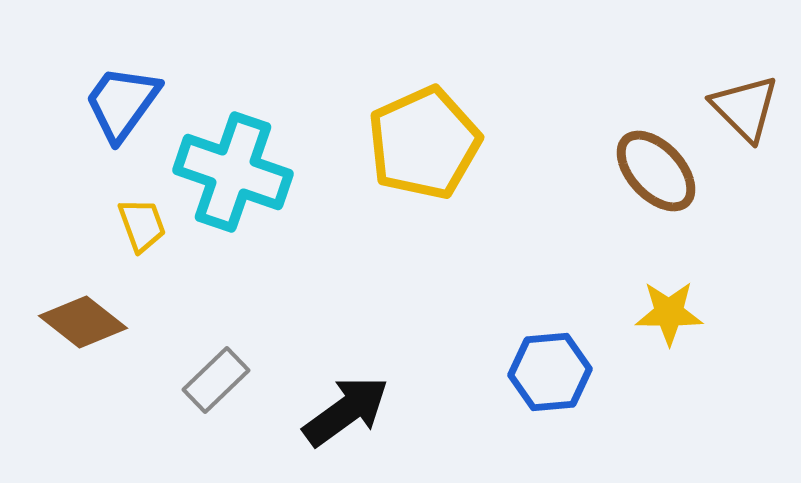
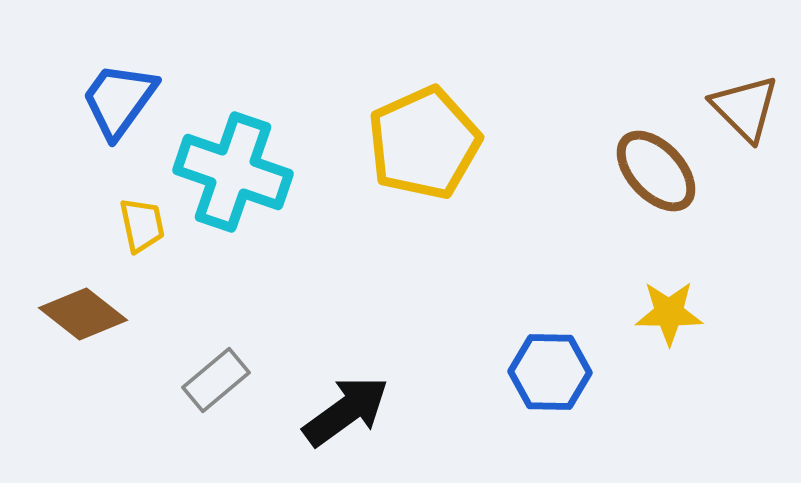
blue trapezoid: moved 3 px left, 3 px up
yellow trapezoid: rotated 8 degrees clockwise
brown diamond: moved 8 px up
blue hexagon: rotated 6 degrees clockwise
gray rectangle: rotated 4 degrees clockwise
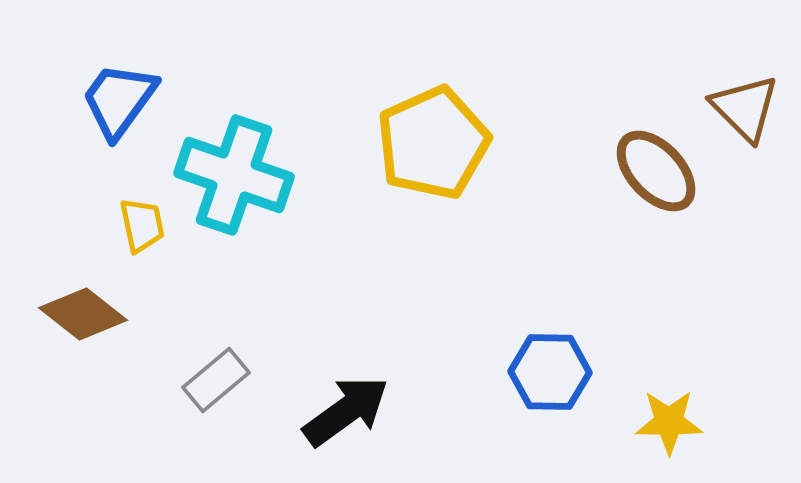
yellow pentagon: moved 9 px right
cyan cross: moved 1 px right, 3 px down
yellow star: moved 109 px down
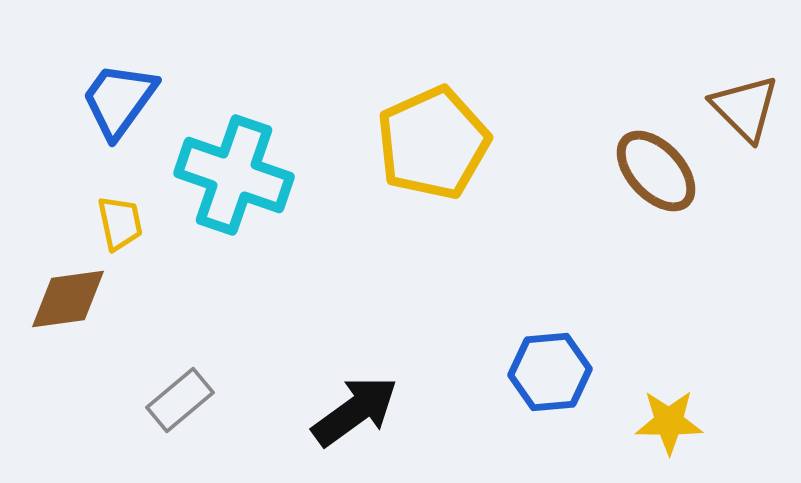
yellow trapezoid: moved 22 px left, 2 px up
brown diamond: moved 15 px left, 15 px up; rotated 46 degrees counterclockwise
blue hexagon: rotated 6 degrees counterclockwise
gray rectangle: moved 36 px left, 20 px down
black arrow: moved 9 px right
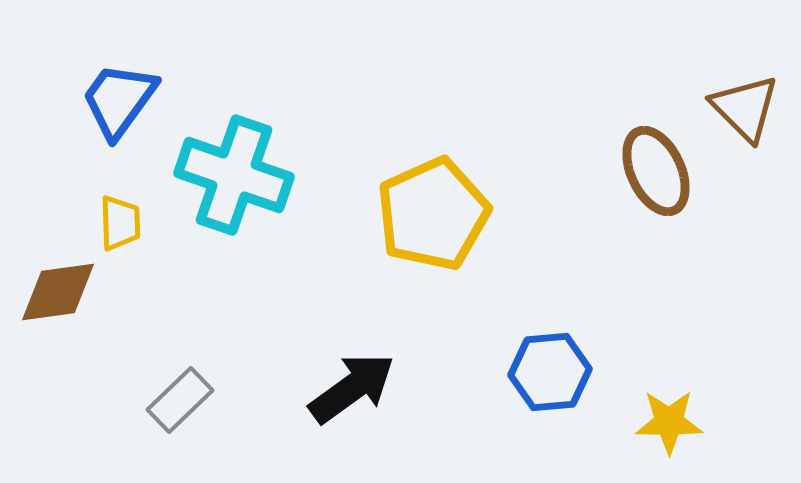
yellow pentagon: moved 71 px down
brown ellipse: rotated 18 degrees clockwise
yellow trapezoid: rotated 10 degrees clockwise
brown diamond: moved 10 px left, 7 px up
gray rectangle: rotated 4 degrees counterclockwise
black arrow: moved 3 px left, 23 px up
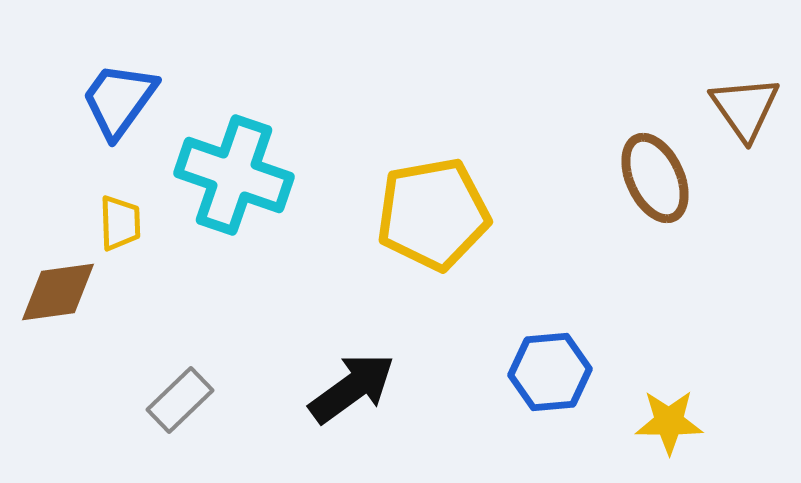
brown triangle: rotated 10 degrees clockwise
brown ellipse: moved 1 px left, 7 px down
yellow pentagon: rotated 14 degrees clockwise
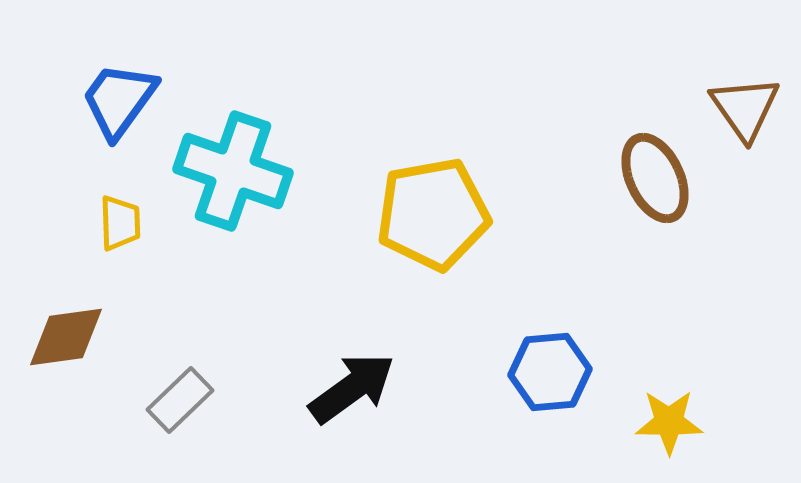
cyan cross: moved 1 px left, 4 px up
brown diamond: moved 8 px right, 45 px down
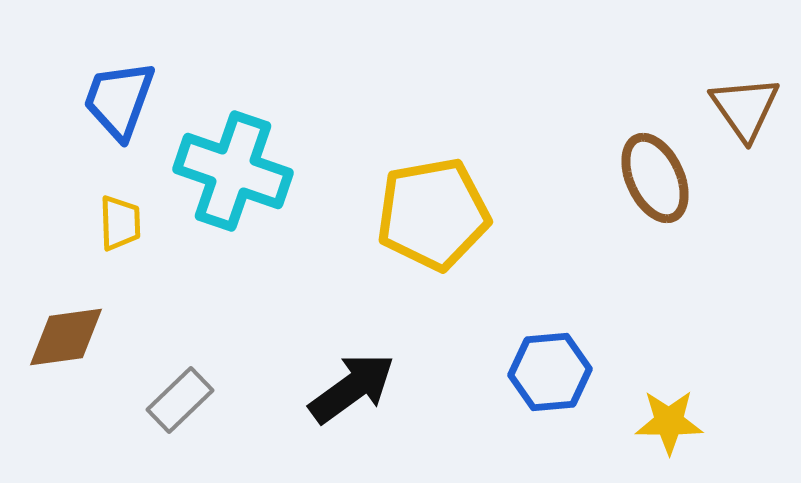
blue trapezoid: rotated 16 degrees counterclockwise
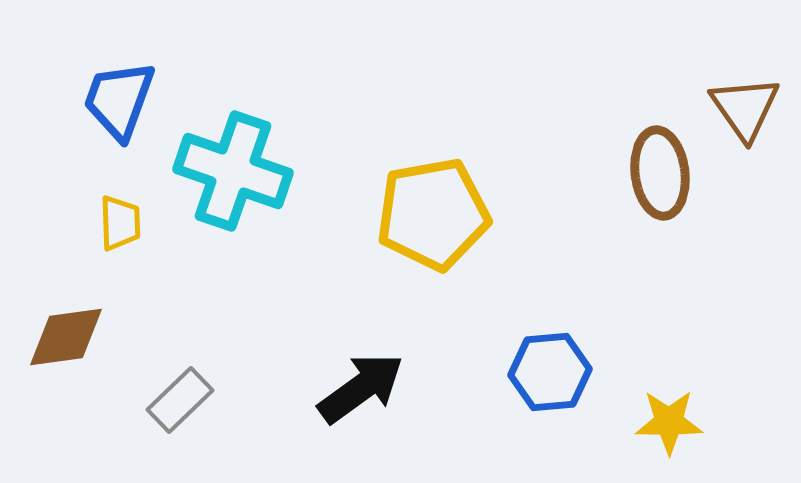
brown ellipse: moved 5 px right, 5 px up; rotated 18 degrees clockwise
black arrow: moved 9 px right
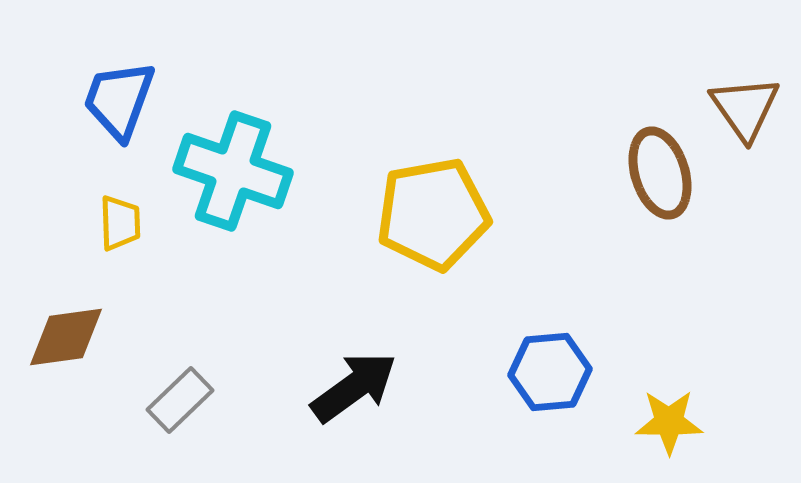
brown ellipse: rotated 10 degrees counterclockwise
black arrow: moved 7 px left, 1 px up
